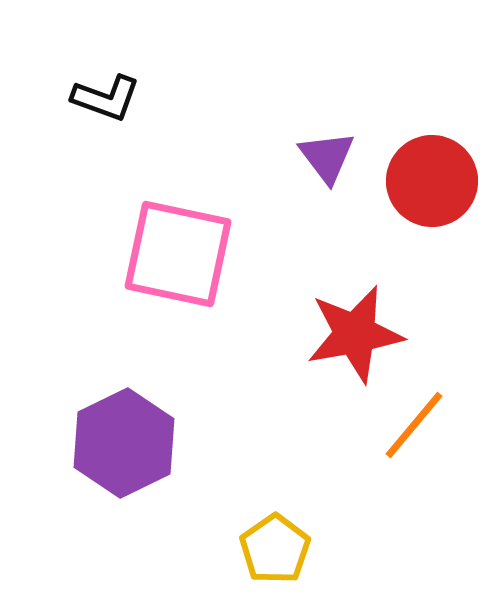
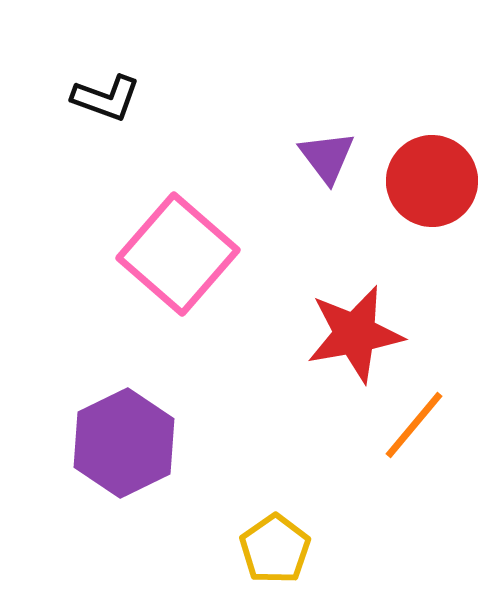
pink square: rotated 29 degrees clockwise
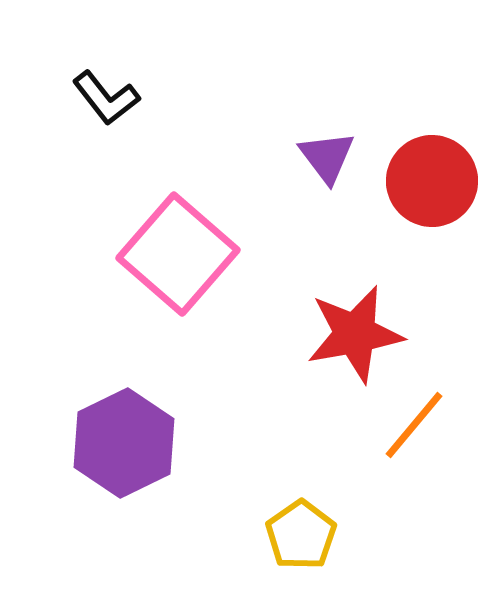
black L-shape: rotated 32 degrees clockwise
yellow pentagon: moved 26 px right, 14 px up
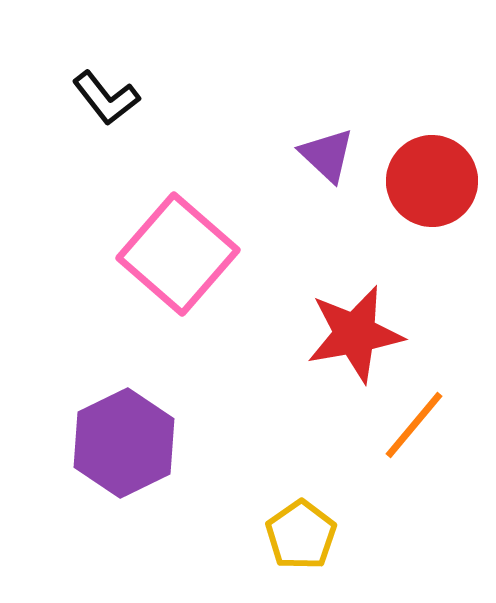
purple triangle: moved 2 px up; rotated 10 degrees counterclockwise
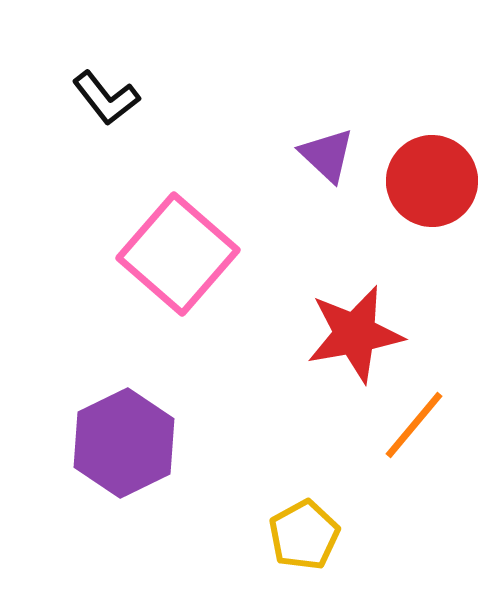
yellow pentagon: moved 3 px right; rotated 6 degrees clockwise
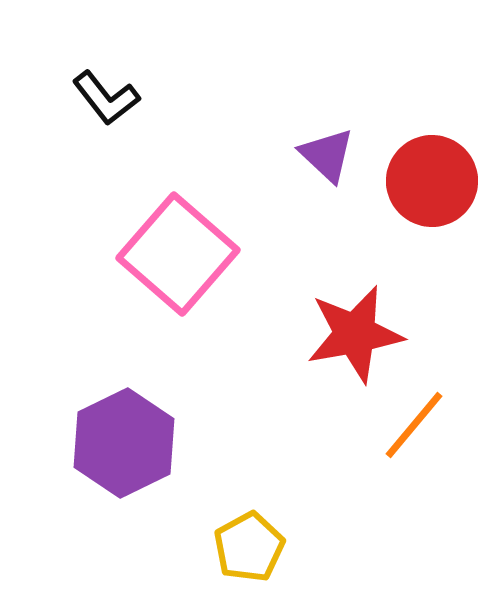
yellow pentagon: moved 55 px left, 12 px down
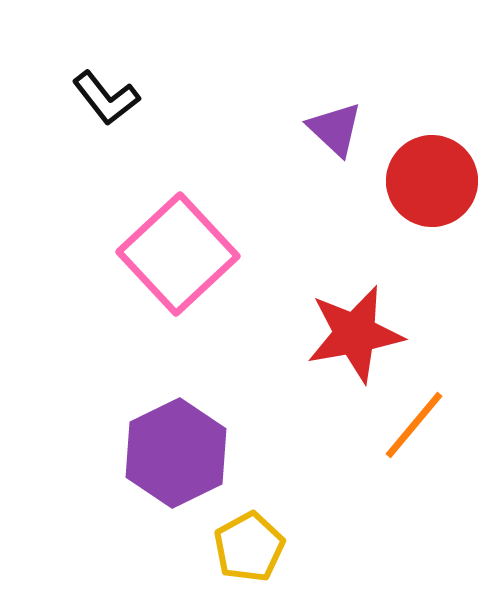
purple triangle: moved 8 px right, 26 px up
pink square: rotated 6 degrees clockwise
purple hexagon: moved 52 px right, 10 px down
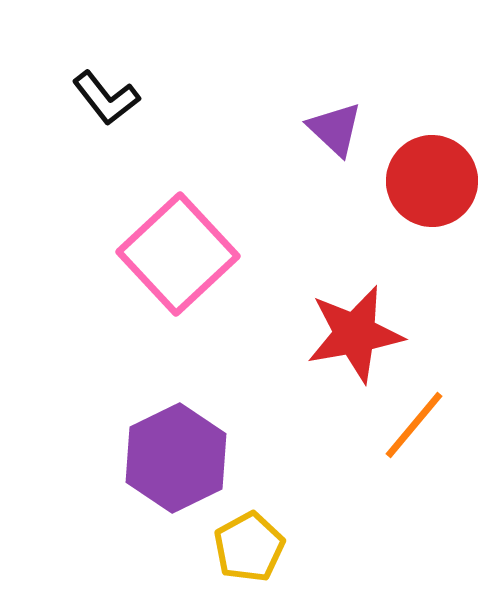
purple hexagon: moved 5 px down
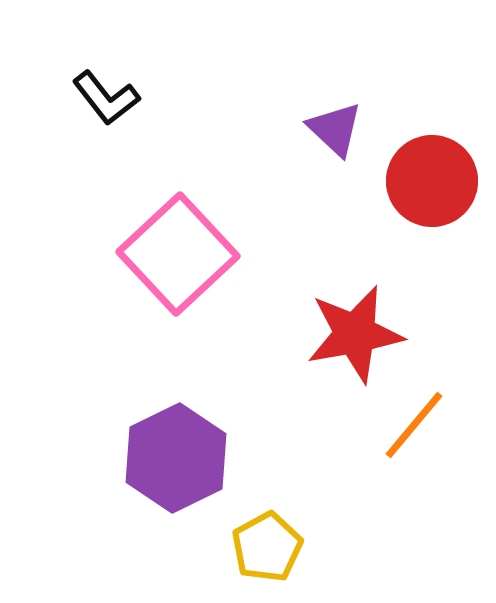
yellow pentagon: moved 18 px right
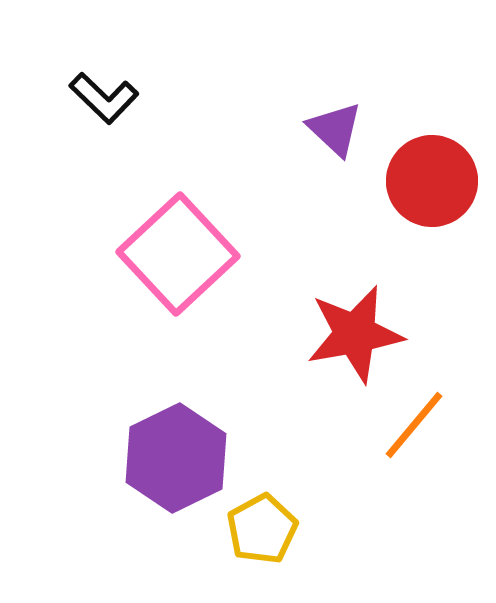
black L-shape: moved 2 px left; rotated 8 degrees counterclockwise
yellow pentagon: moved 5 px left, 18 px up
